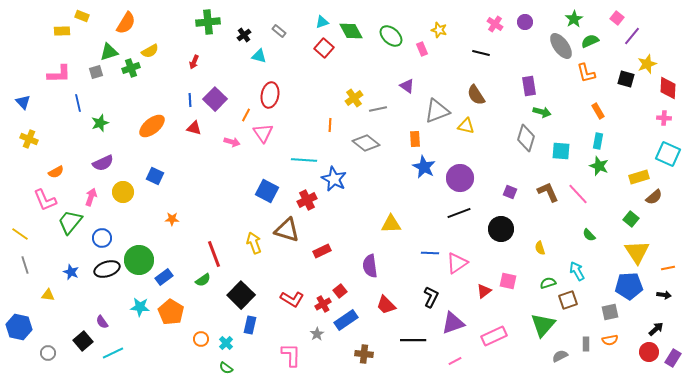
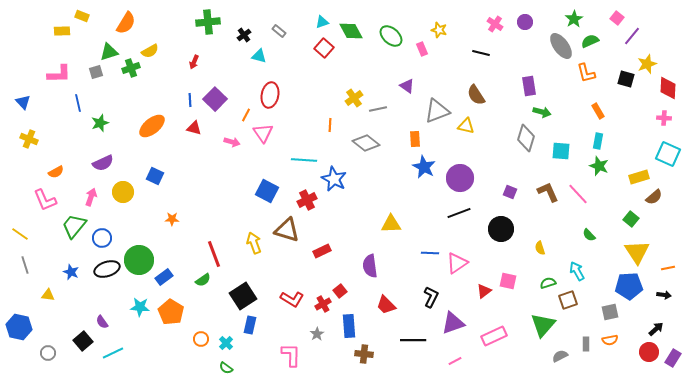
green trapezoid at (70, 222): moved 4 px right, 4 px down
black square at (241, 295): moved 2 px right, 1 px down; rotated 12 degrees clockwise
blue rectangle at (346, 320): moved 3 px right, 6 px down; rotated 60 degrees counterclockwise
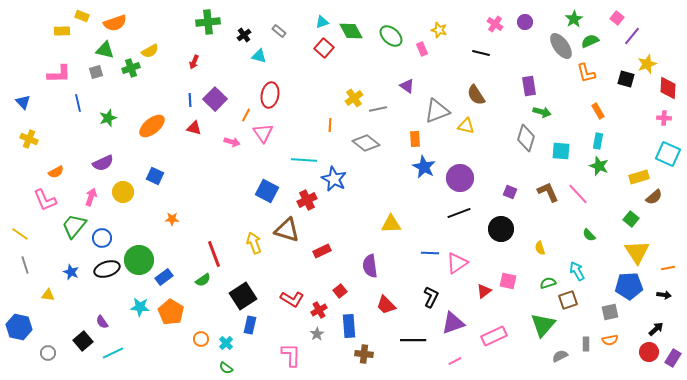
orange semicircle at (126, 23): moved 11 px left; rotated 40 degrees clockwise
green triangle at (109, 52): moved 4 px left, 2 px up; rotated 30 degrees clockwise
green star at (100, 123): moved 8 px right, 5 px up
red cross at (323, 304): moved 4 px left, 6 px down
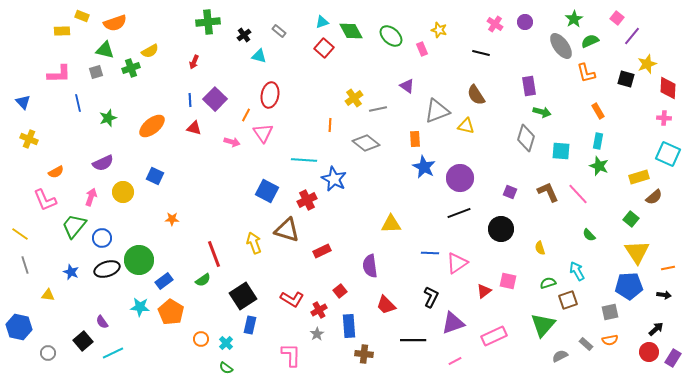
blue rectangle at (164, 277): moved 4 px down
gray rectangle at (586, 344): rotated 48 degrees counterclockwise
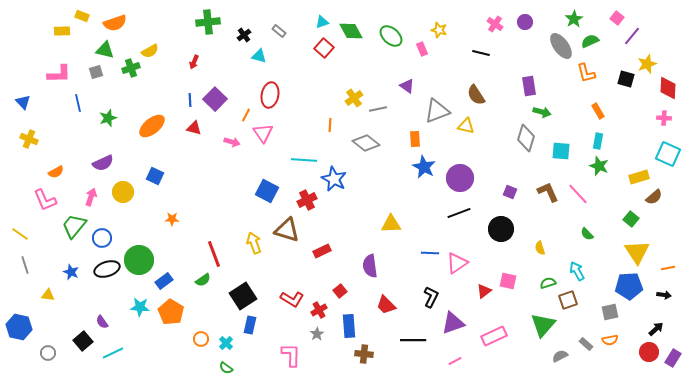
green semicircle at (589, 235): moved 2 px left, 1 px up
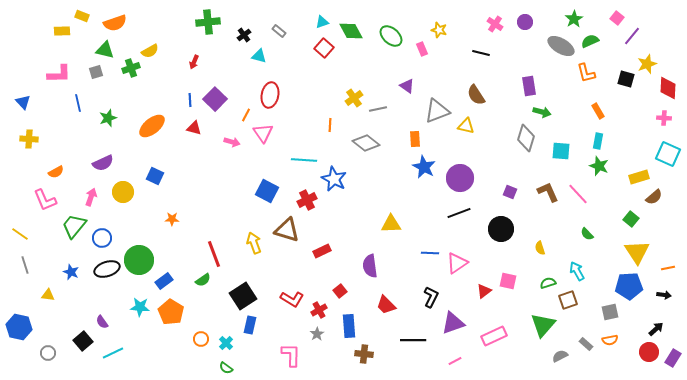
gray ellipse at (561, 46): rotated 24 degrees counterclockwise
yellow cross at (29, 139): rotated 18 degrees counterclockwise
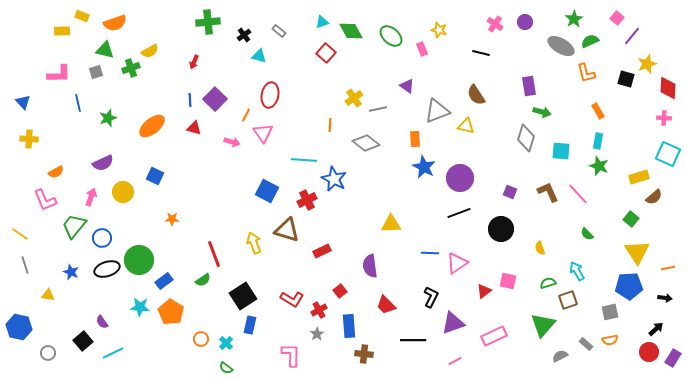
red square at (324, 48): moved 2 px right, 5 px down
black arrow at (664, 295): moved 1 px right, 3 px down
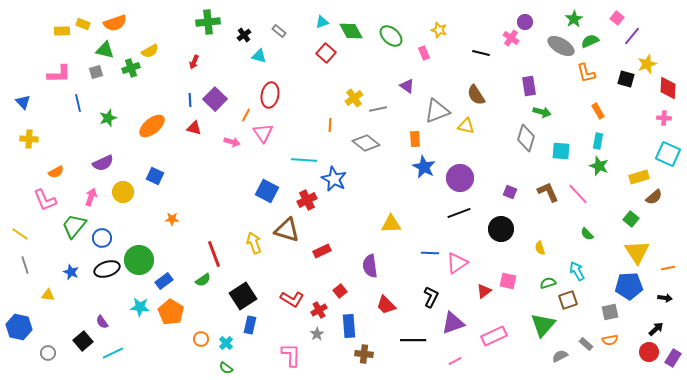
yellow rectangle at (82, 16): moved 1 px right, 8 px down
pink cross at (495, 24): moved 16 px right, 14 px down
pink rectangle at (422, 49): moved 2 px right, 4 px down
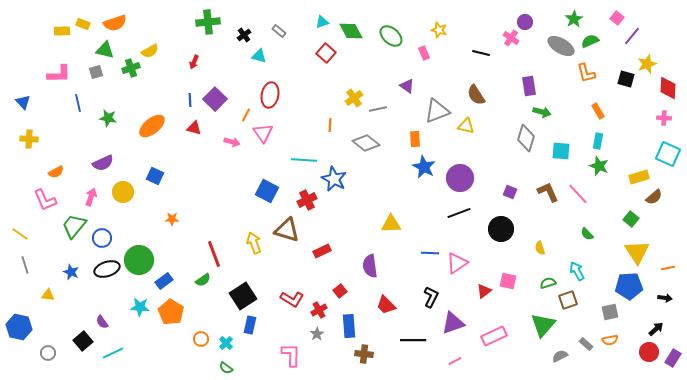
green star at (108, 118): rotated 30 degrees clockwise
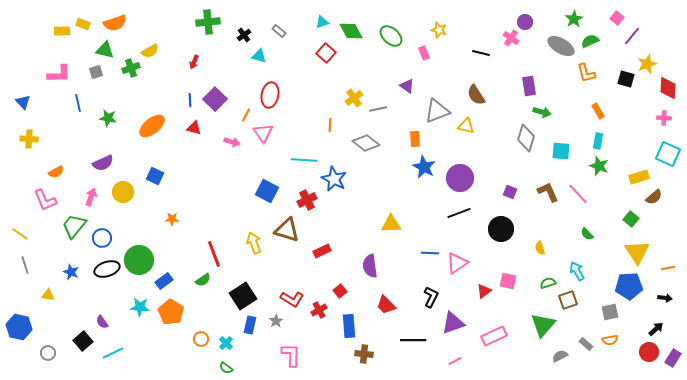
gray star at (317, 334): moved 41 px left, 13 px up
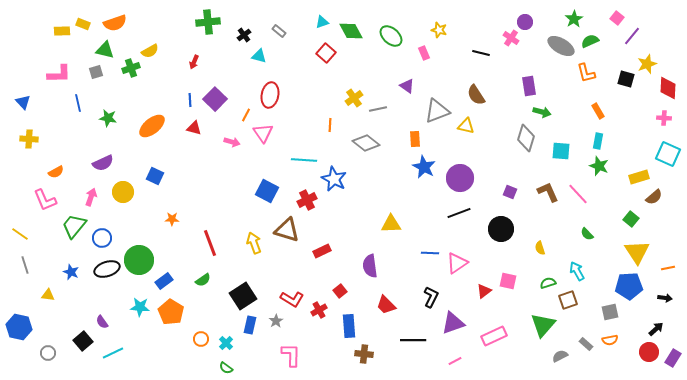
red line at (214, 254): moved 4 px left, 11 px up
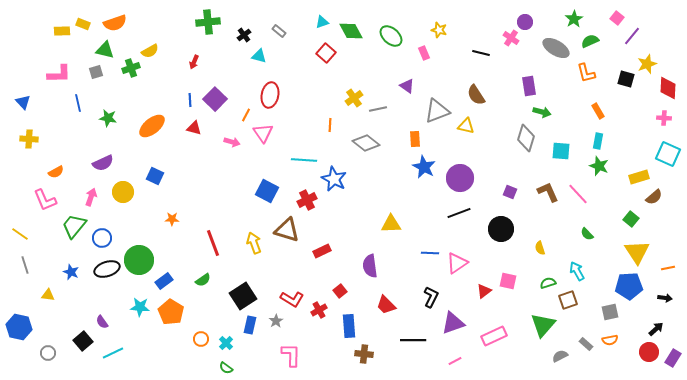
gray ellipse at (561, 46): moved 5 px left, 2 px down
red line at (210, 243): moved 3 px right
